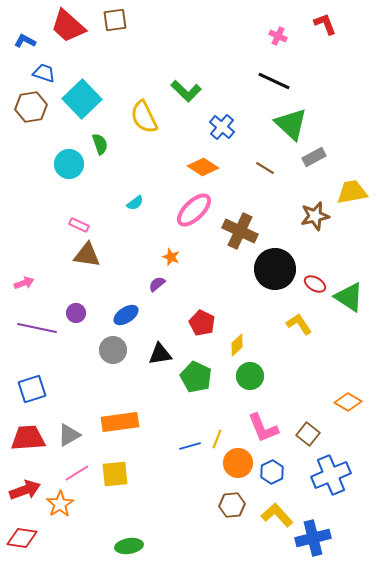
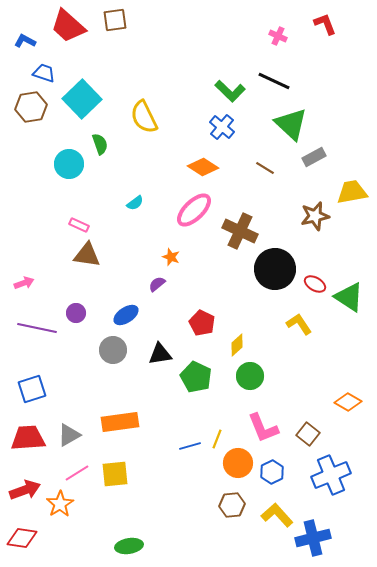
green L-shape at (186, 91): moved 44 px right
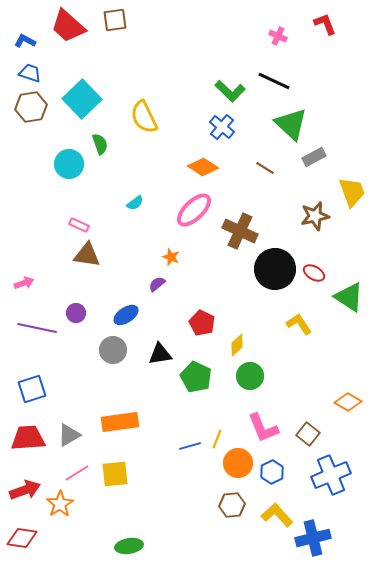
blue trapezoid at (44, 73): moved 14 px left
yellow trapezoid at (352, 192): rotated 80 degrees clockwise
red ellipse at (315, 284): moved 1 px left, 11 px up
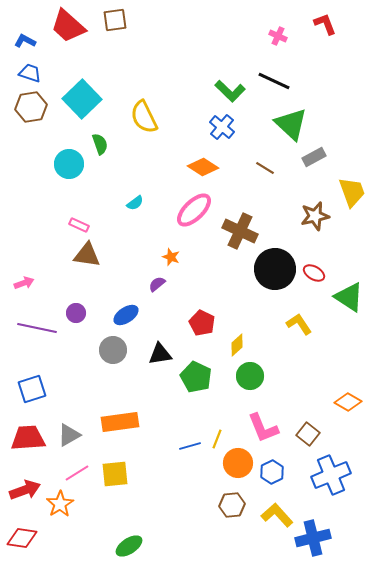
green ellipse at (129, 546): rotated 24 degrees counterclockwise
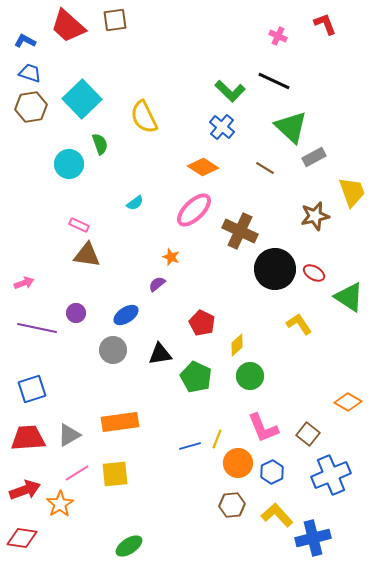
green triangle at (291, 124): moved 3 px down
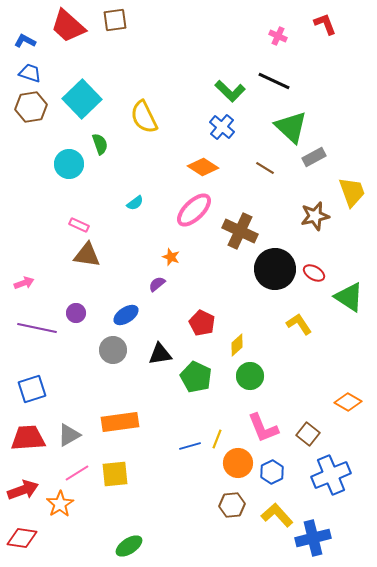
red arrow at (25, 490): moved 2 px left
